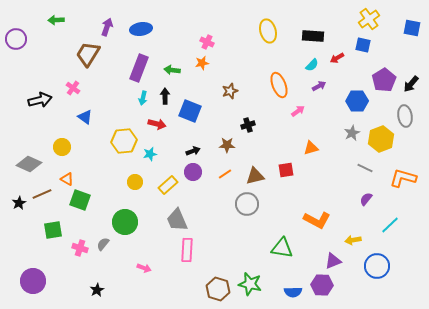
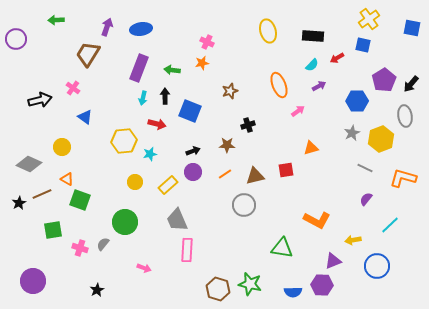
gray circle at (247, 204): moved 3 px left, 1 px down
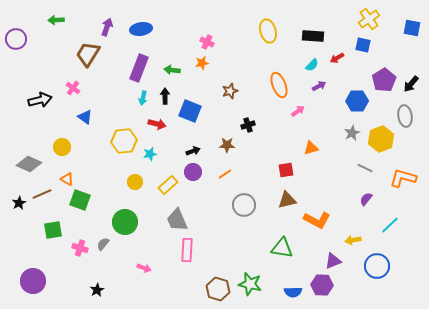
brown triangle at (255, 176): moved 32 px right, 24 px down
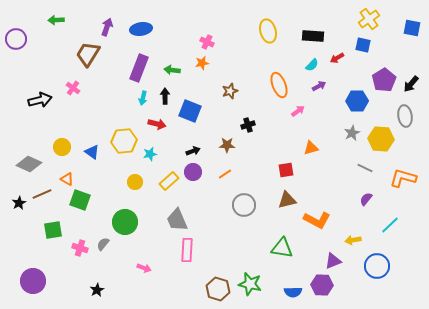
blue triangle at (85, 117): moved 7 px right, 35 px down
yellow hexagon at (381, 139): rotated 25 degrees clockwise
yellow rectangle at (168, 185): moved 1 px right, 4 px up
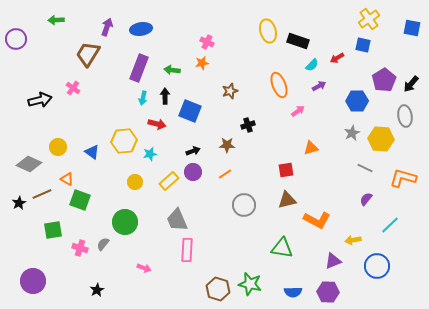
black rectangle at (313, 36): moved 15 px left, 5 px down; rotated 15 degrees clockwise
yellow circle at (62, 147): moved 4 px left
purple hexagon at (322, 285): moved 6 px right, 7 px down
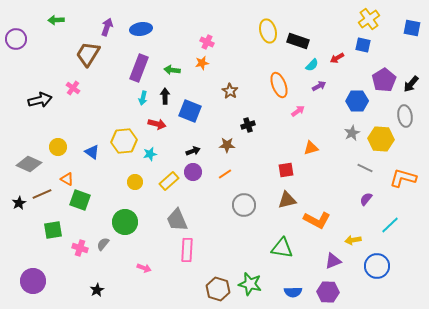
brown star at (230, 91): rotated 21 degrees counterclockwise
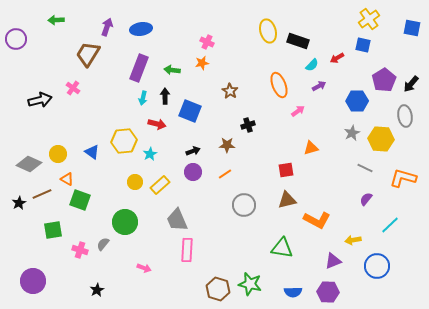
yellow circle at (58, 147): moved 7 px down
cyan star at (150, 154): rotated 16 degrees counterclockwise
yellow rectangle at (169, 181): moved 9 px left, 4 px down
pink cross at (80, 248): moved 2 px down
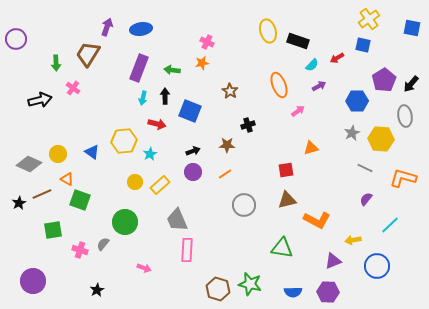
green arrow at (56, 20): moved 43 px down; rotated 91 degrees counterclockwise
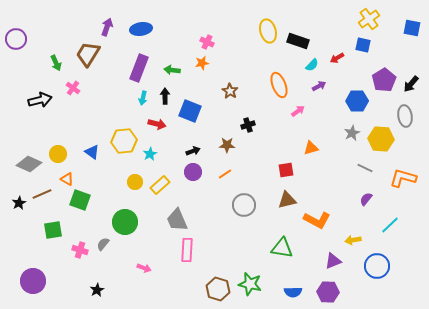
green arrow at (56, 63): rotated 21 degrees counterclockwise
